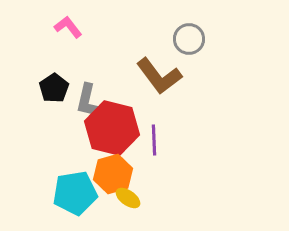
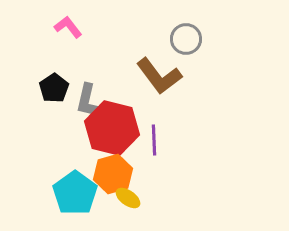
gray circle: moved 3 px left
cyan pentagon: rotated 27 degrees counterclockwise
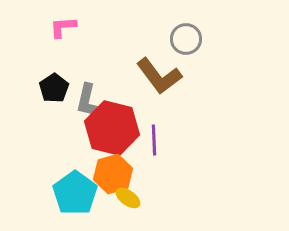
pink L-shape: moved 5 px left; rotated 56 degrees counterclockwise
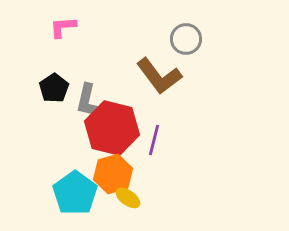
purple line: rotated 16 degrees clockwise
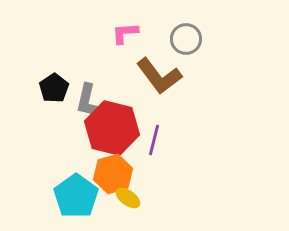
pink L-shape: moved 62 px right, 6 px down
cyan pentagon: moved 1 px right, 3 px down
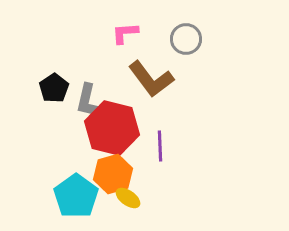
brown L-shape: moved 8 px left, 3 px down
purple line: moved 6 px right, 6 px down; rotated 16 degrees counterclockwise
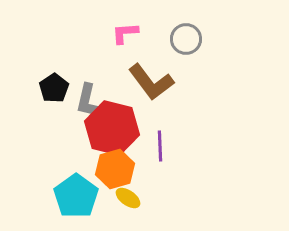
brown L-shape: moved 3 px down
orange hexagon: moved 2 px right, 5 px up
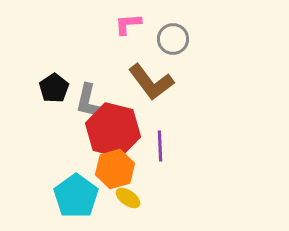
pink L-shape: moved 3 px right, 9 px up
gray circle: moved 13 px left
red hexagon: moved 1 px right, 2 px down
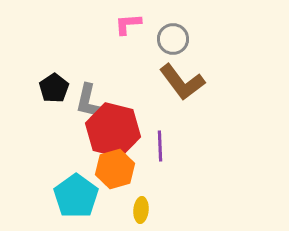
brown L-shape: moved 31 px right
yellow ellipse: moved 13 px right, 12 px down; rotated 60 degrees clockwise
